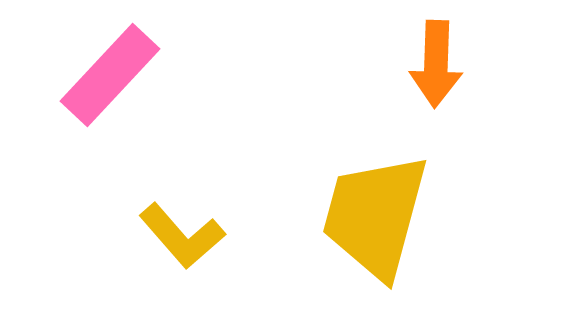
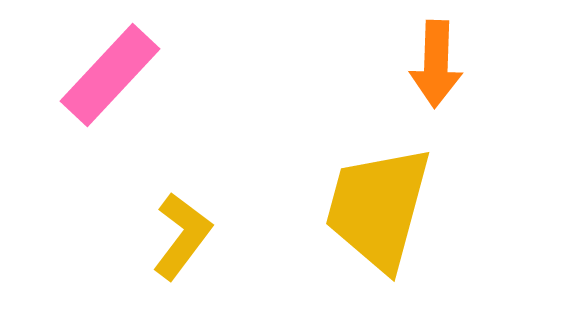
yellow trapezoid: moved 3 px right, 8 px up
yellow L-shape: rotated 102 degrees counterclockwise
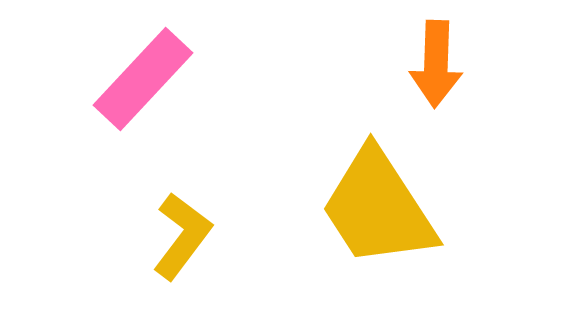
pink rectangle: moved 33 px right, 4 px down
yellow trapezoid: rotated 48 degrees counterclockwise
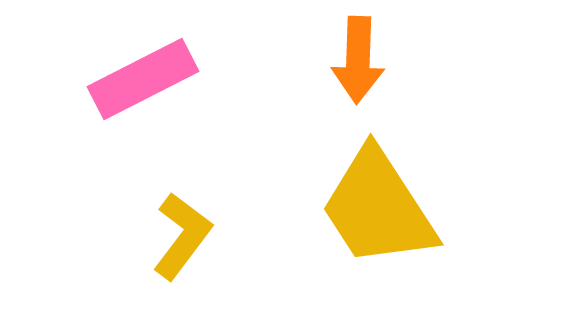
orange arrow: moved 78 px left, 4 px up
pink rectangle: rotated 20 degrees clockwise
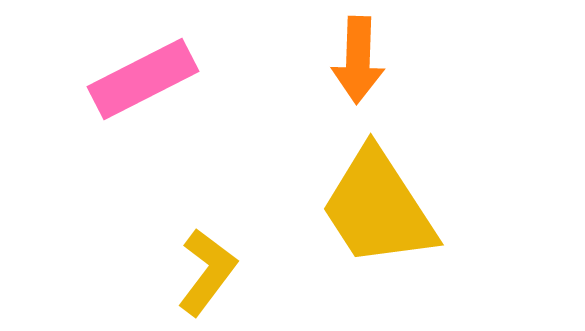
yellow L-shape: moved 25 px right, 36 px down
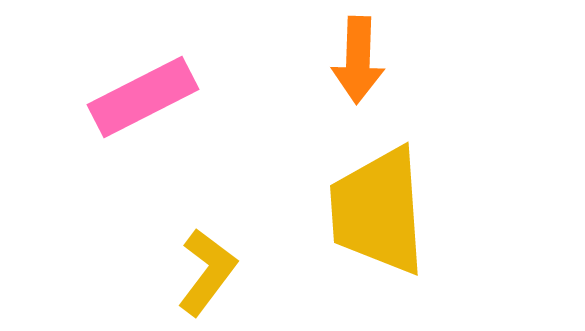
pink rectangle: moved 18 px down
yellow trapezoid: moved 3 px down; rotated 29 degrees clockwise
